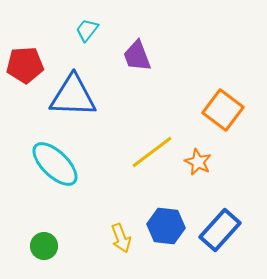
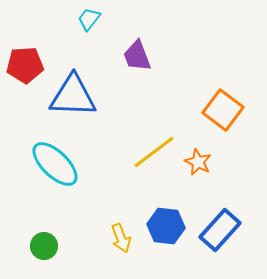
cyan trapezoid: moved 2 px right, 11 px up
yellow line: moved 2 px right
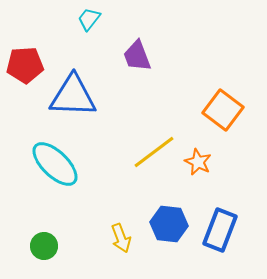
blue hexagon: moved 3 px right, 2 px up
blue rectangle: rotated 21 degrees counterclockwise
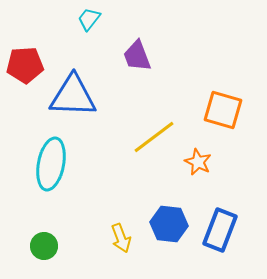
orange square: rotated 21 degrees counterclockwise
yellow line: moved 15 px up
cyan ellipse: moved 4 px left; rotated 57 degrees clockwise
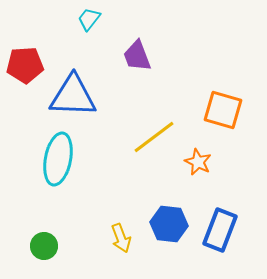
cyan ellipse: moved 7 px right, 5 px up
